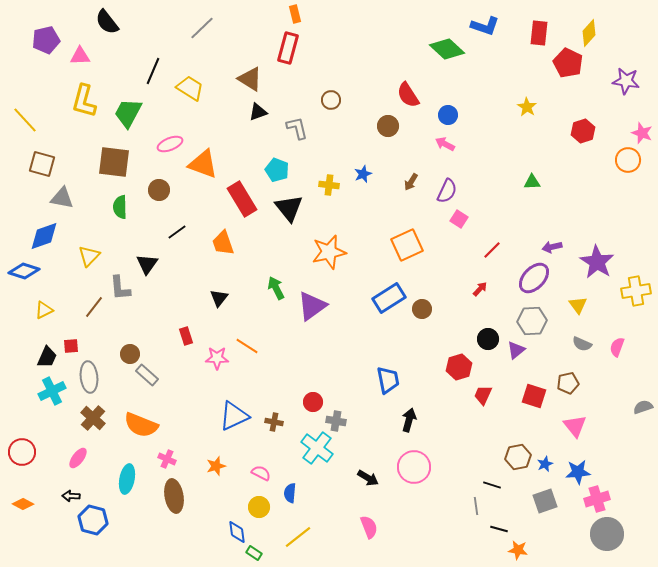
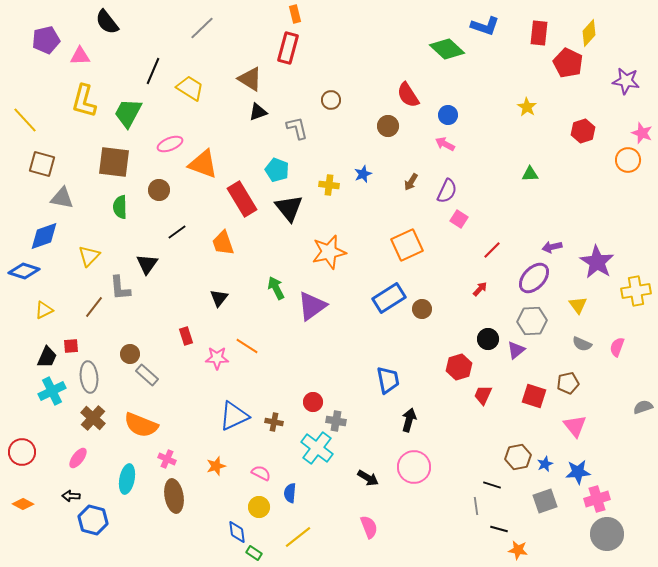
green triangle at (532, 182): moved 2 px left, 8 px up
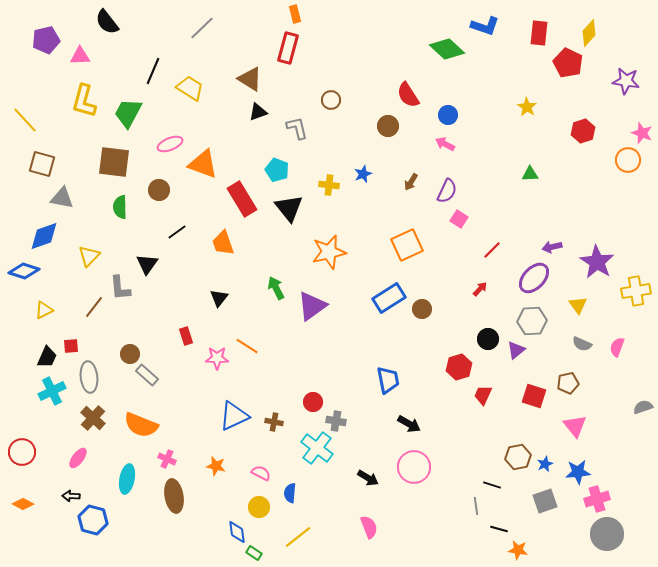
black arrow at (409, 420): moved 4 px down; rotated 105 degrees clockwise
orange star at (216, 466): rotated 30 degrees clockwise
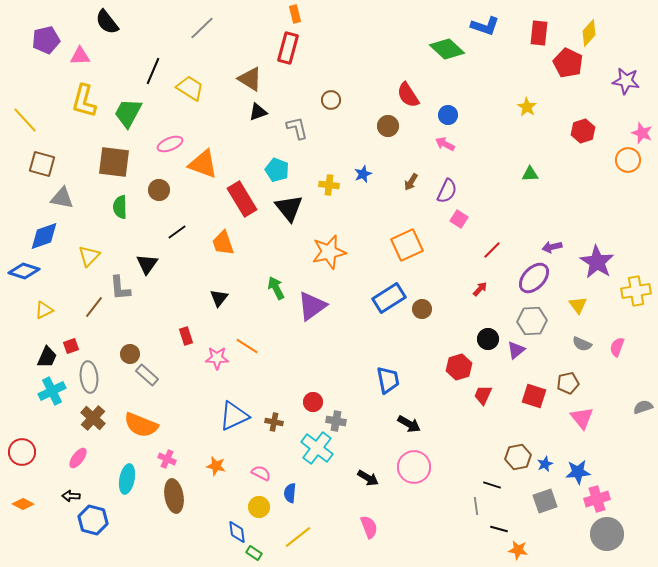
red square at (71, 346): rotated 14 degrees counterclockwise
pink triangle at (575, 426): moved 7 px right, 8 px up
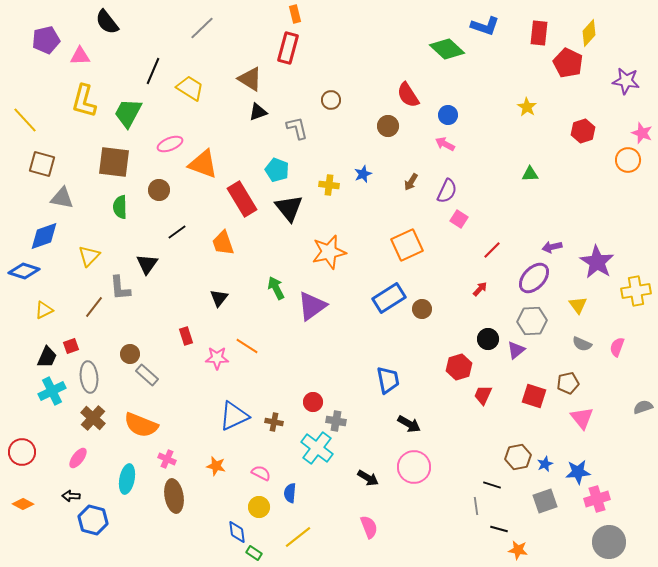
gray circle at (607, 534): moved 2 px right, 8 px down
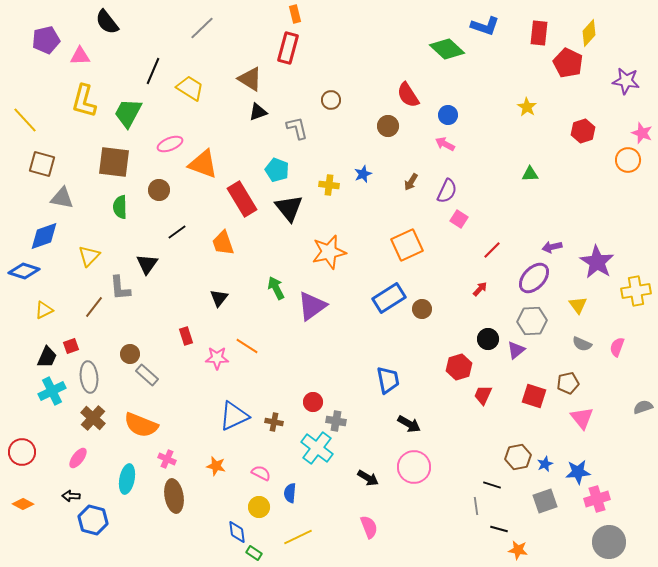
yellow line at (298, 537): rotated 12 degrees clockwise
